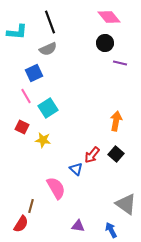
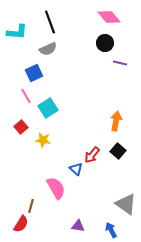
red square: moved 1 px left; rotated 24 degrees clockwise
black square: moved 2 px right, 3 px up
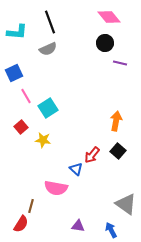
blue square: moved 20 px left
pink semicircle: rotated 130 degrees clockwise
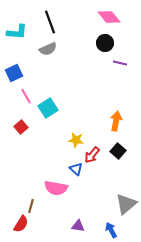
yellow star: moved 33 px right
gray triangle: rotated 45 degrees clockwise
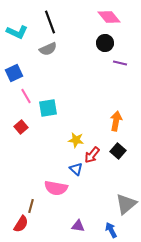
cyan L-shape: rotated 20 degrees clockwise
cyan square: rotated 24 degrees clockwise
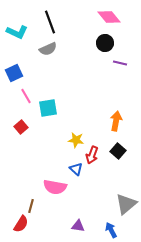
red arrow: rotated 18 degrees counterclockwise
pink semicircle: moved 1 px left, 1 px up
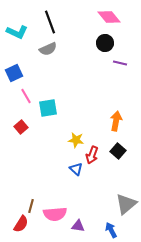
pink semicircle: moved 27 px down; rotated 15 degrees counterclockwise
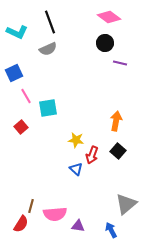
pink diamond: rotated 15 degrees counterclockwise
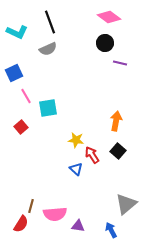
red arrow: rotated 126 degrees clockwise
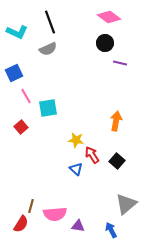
black square: moved 1 px left, 10 px down
